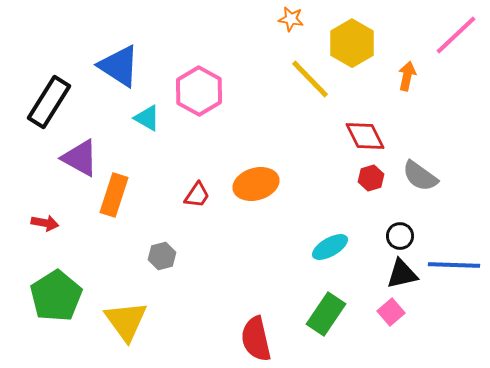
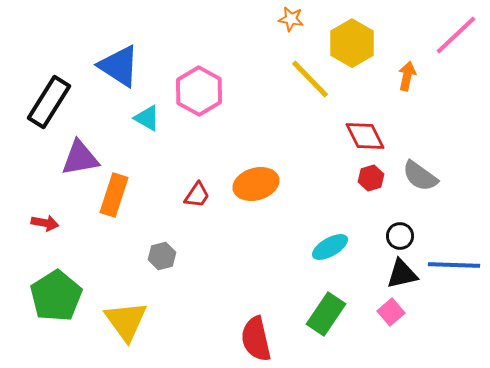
purple triangle: rotated 39 degrees counterclockwise
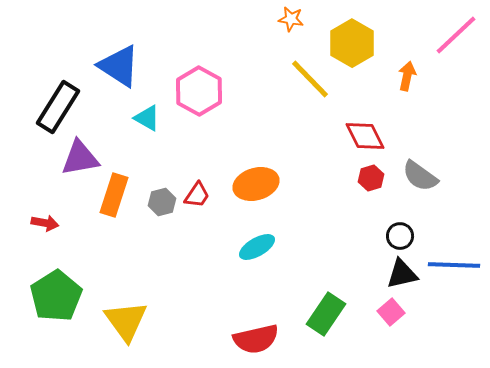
black rectangle: moved 9 px right, 5 px down
cyan ellipse: moved 73 px left
gray hexagon: moved 54 px up
red semicircle: rotated 90 degrees counterclockwise
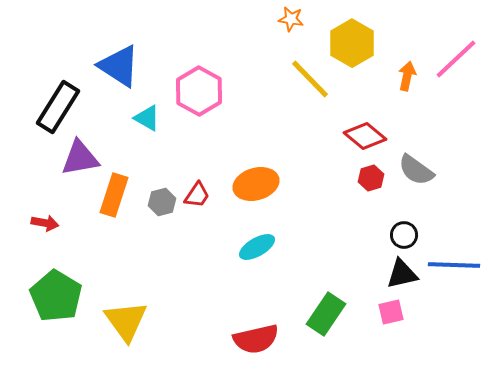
pink line: moved 24 px down
red diamond: rotated 24 degrees counterclockwise
gray semicircle: moved 4 px left, 6 px up
black circle: moved 4 px right, 1 px up
green pentagon: rotated 9 degrees counterclockwise
pink square: rotated 28 degrees clockwise
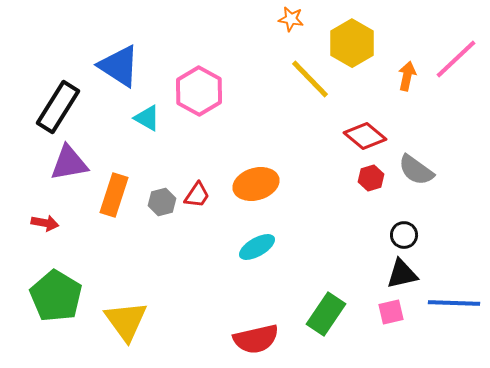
purple triangle: moved 11 px left, 5 px down
blue line: moved 38 px down
